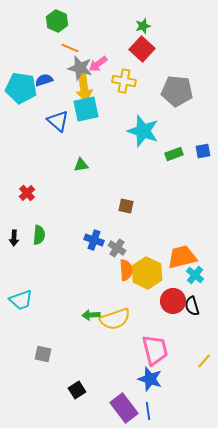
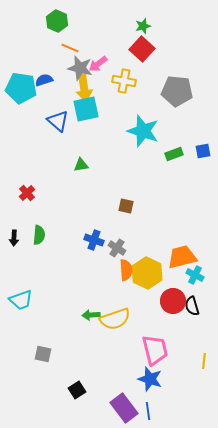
cyan cross: rotated 12 degrees counterclockwise
yellow line: rotated 35 degrees counterclockwise
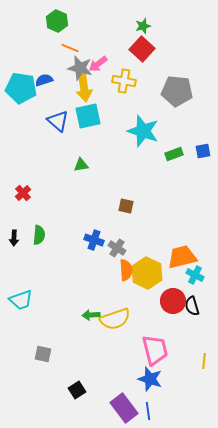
cyan square: moved 2 px right, 7 px down
red cross: moved 4 px left
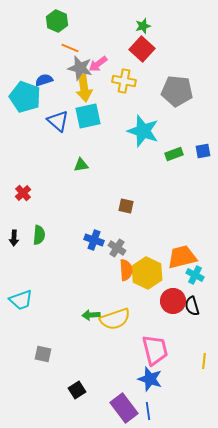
cyan pentagon: moved 4 px right, 9 px down; rotated 12 degrees clockwise
